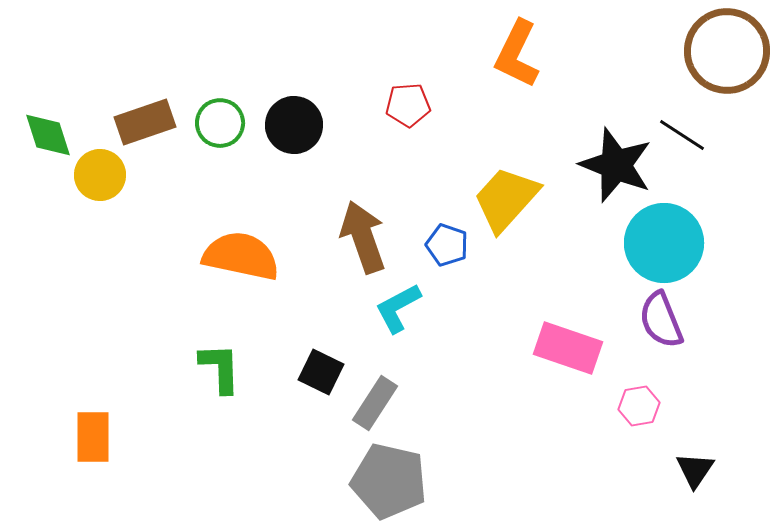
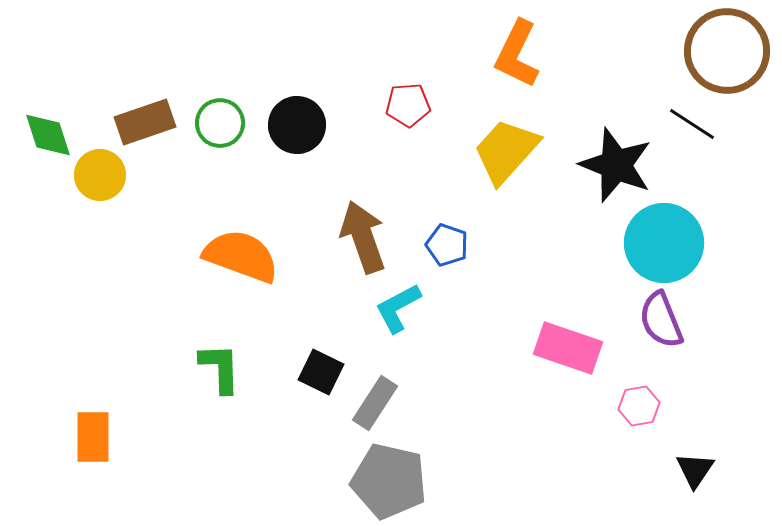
black circle: moved 3 px right
black line: moved 10 px right, 11 px up
yellow trapezoid: moved 48 px up
orange semicircle: rotated 8 degrees clockwise
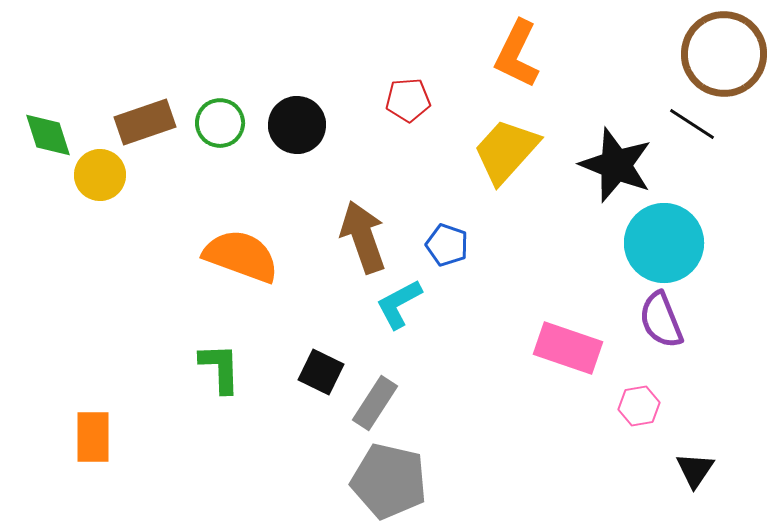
brown circle: moved 3 px left, 3 px down
red pentagon: moved 5 px up
cyan L-shape: moved 1 px right, 4 px up
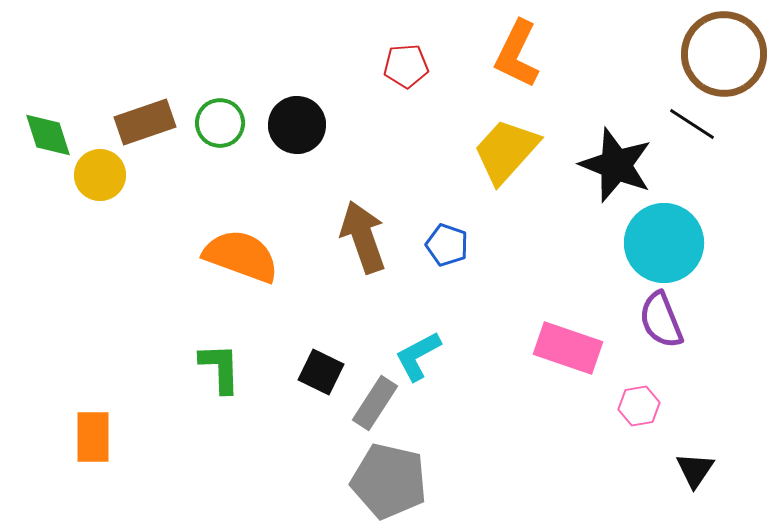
red pentagon: moved 2 px left, 34 px up
cyan L-shape: moved 19 px right, 52 px down
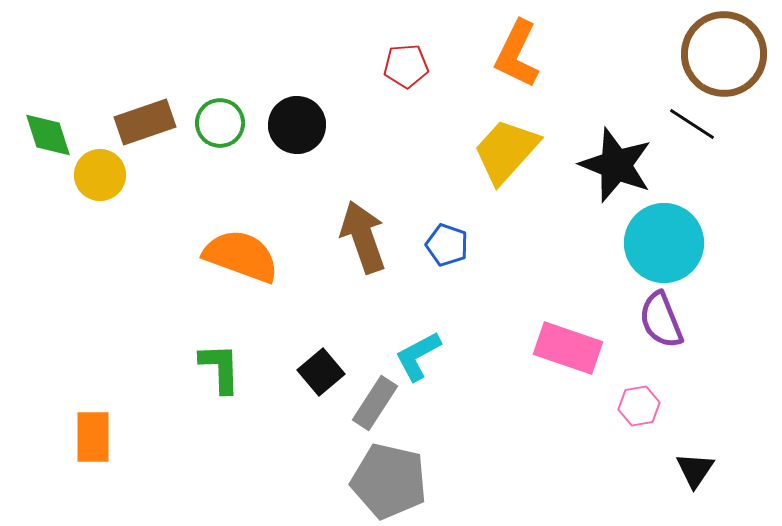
black square: rotated 24 degrees clockwise
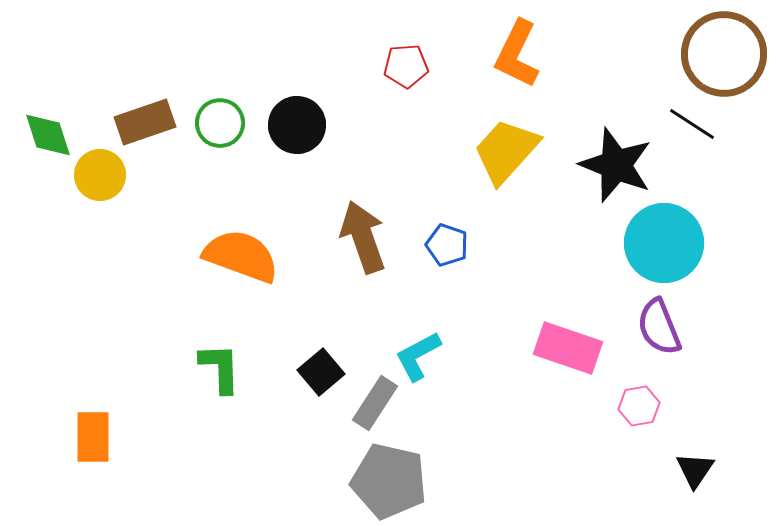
purple semicircle: moved 2 px left, 7 px down
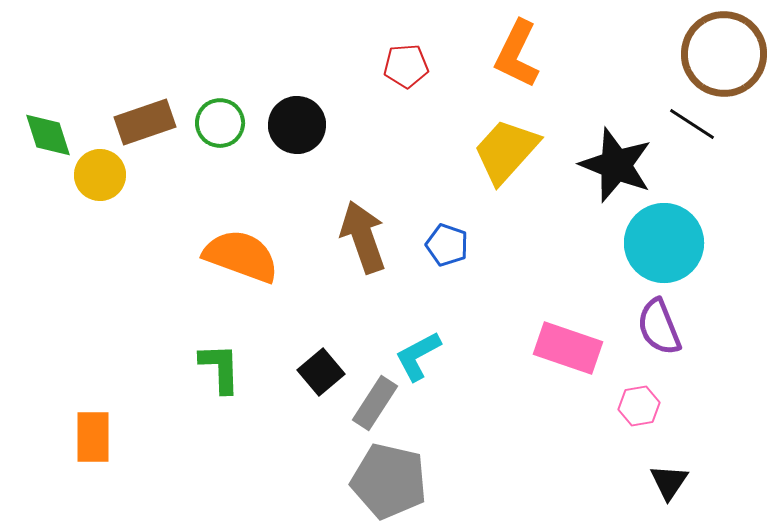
black triangle: moved 26 px left, 12 px down
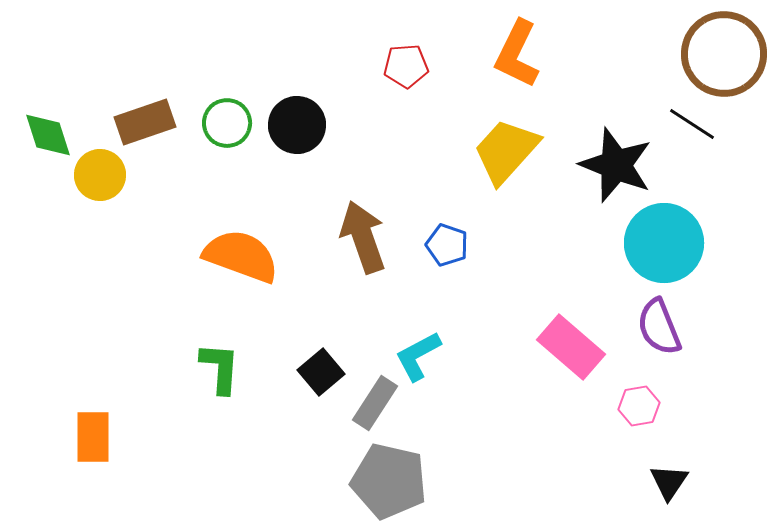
green circle: moved 7 px right
pink rectangle: moved 3 px right, 1 px up; rotated 22 degrees clockwise
green L-shape: rotated 6 degrees clockwise
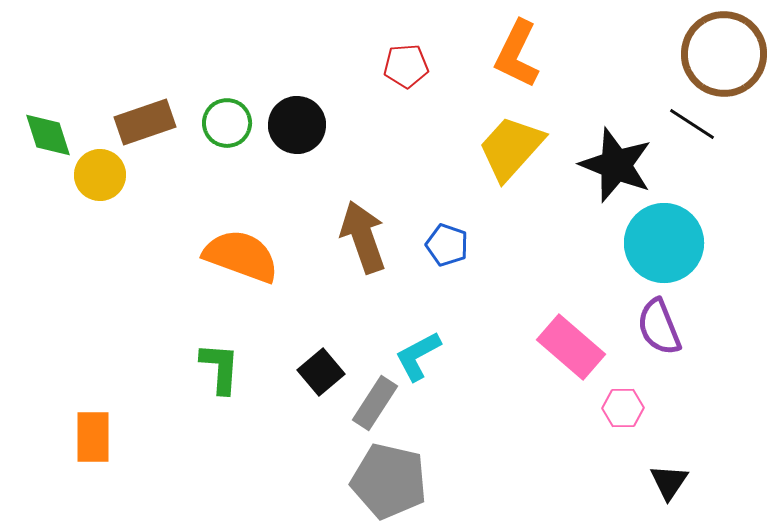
yellow trapezoid: moved 5 px right, 3 px up
pink hexagon: moved 16 px left, 2 px down; rotated 9 degrees clockwise
